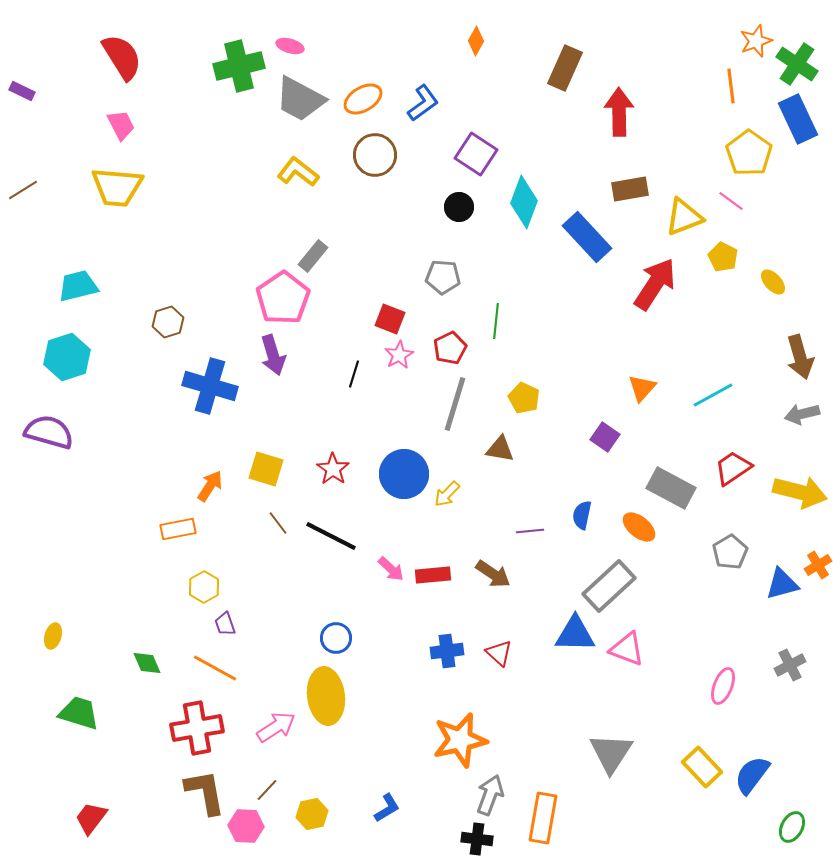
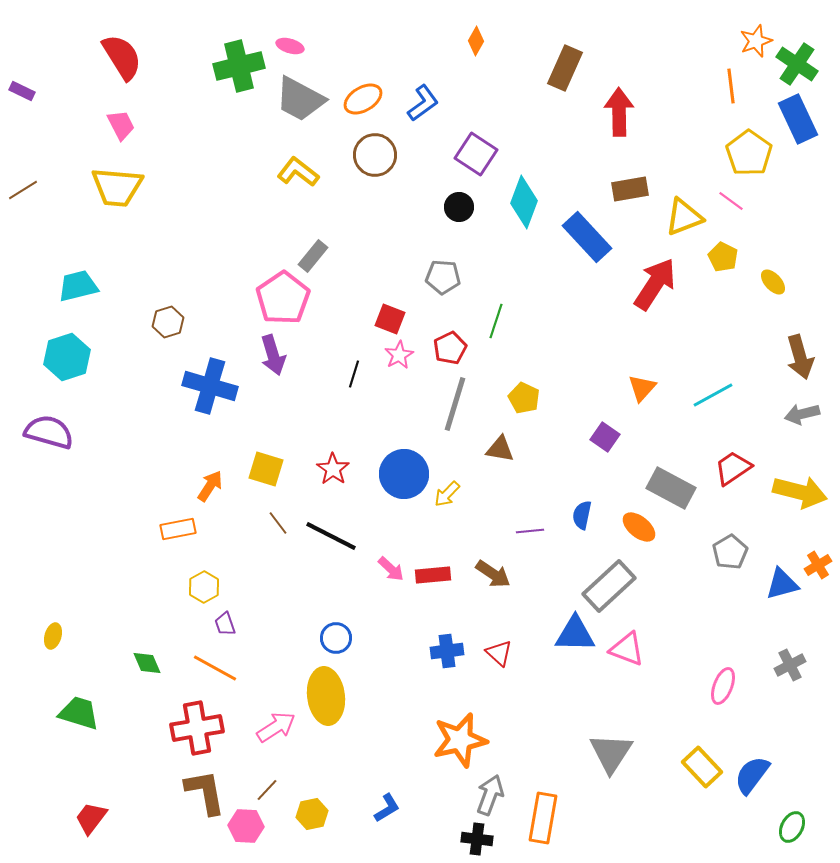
green line at (496, 321): rotated 12 degrees clockwise
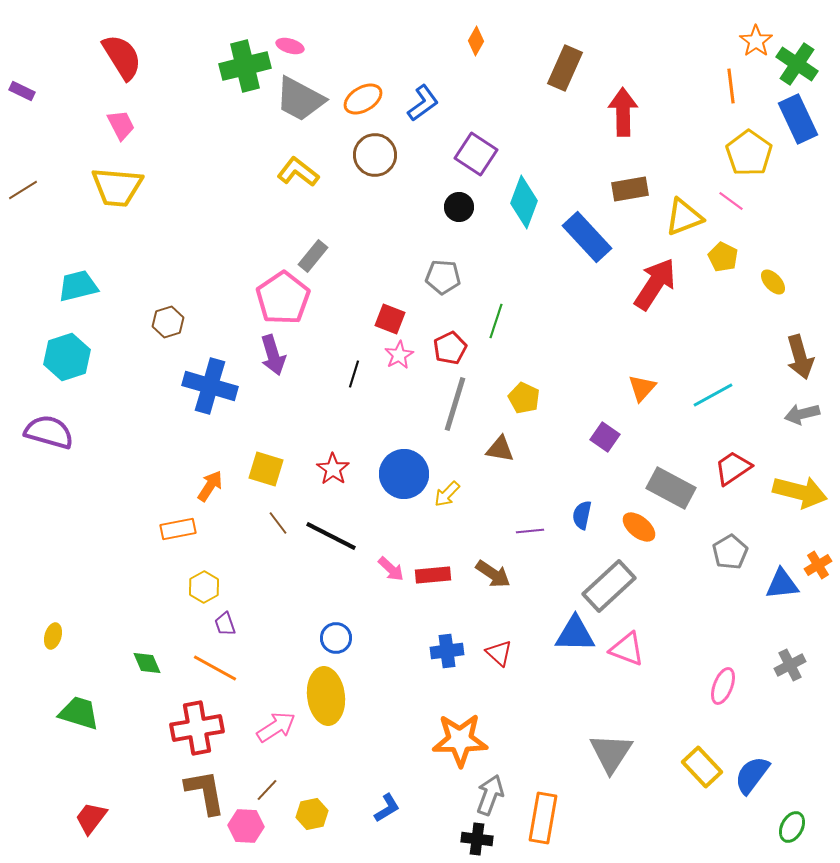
orange star at (756, 41): rotated 16 degrees counterclockwise
green cross at (239, 66): moved 6 px right
red arrow at (619, 112): moved 4 px right
blue triangle at (782, 584): rotated 9 degrees clockwise
orange star at (460, 740): rotated 12 degrees clockwise
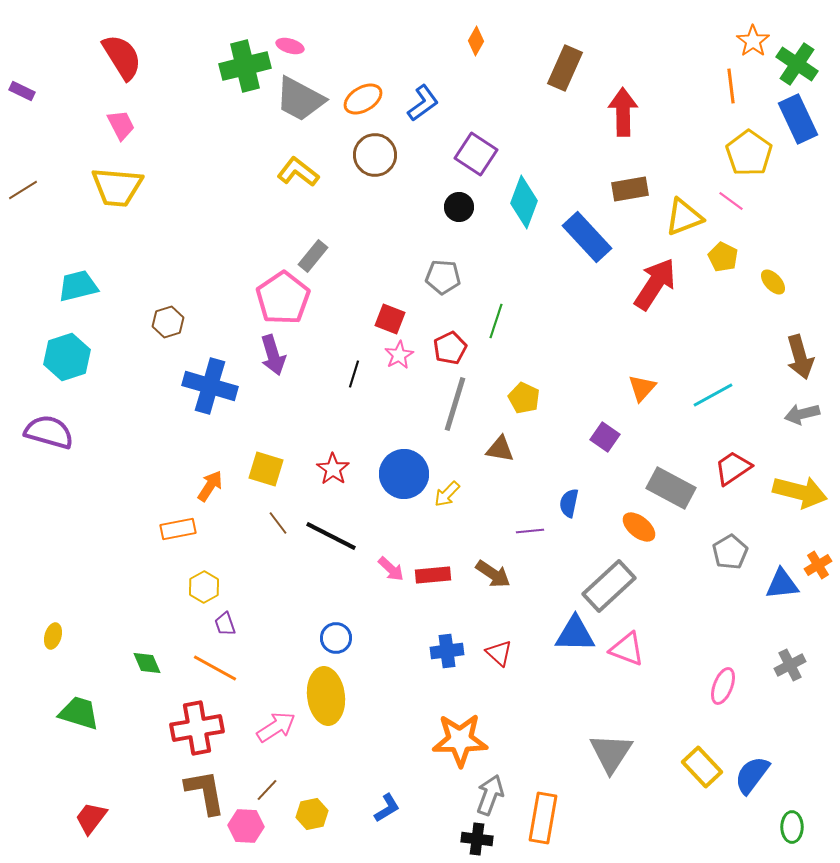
orange star at (756, 41): moved 3 px left
blue semicircle at (582, 515): moved 13 px left, 12 px up
green ellipse at (792, 827): rotated 28 degrees counterclockwise
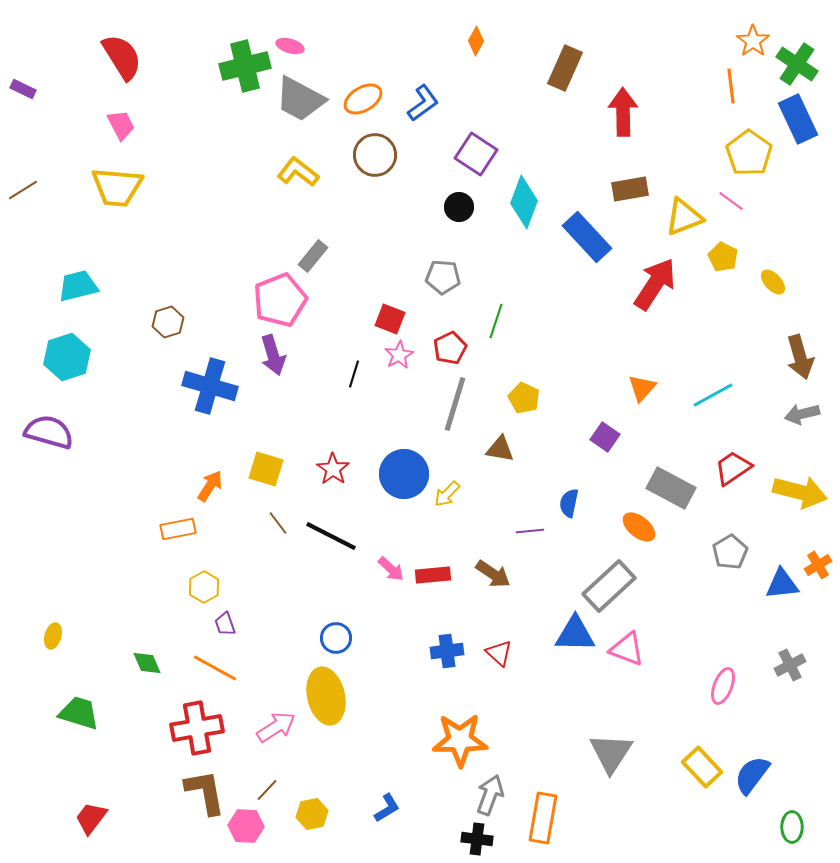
purple rectangle at (22, 91): moved 1 px right, 2 px up
pink pentagon at (283, 298): moved 3 px left, 2 px down; rotated 12 degrees clockwise
yellow ellipse at (326, 696): rotated 6 degrees counterclockwise
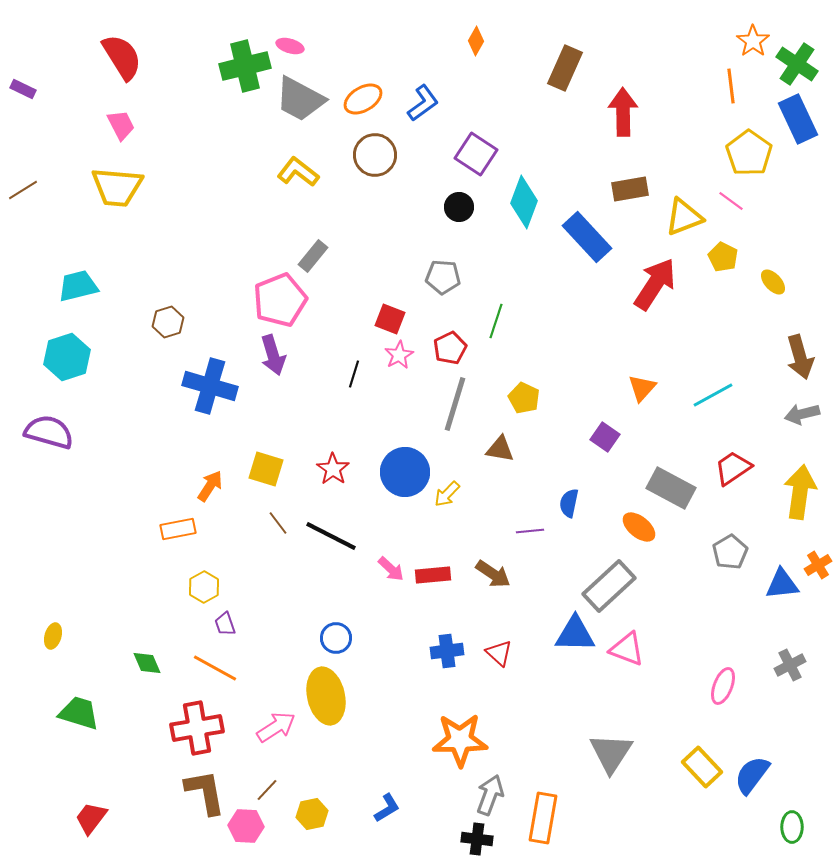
blue circle at (404, 474): moved 1 px right, 2 px up
yellow arrow at (800, 492): rotated 96 degrees counterclockwise
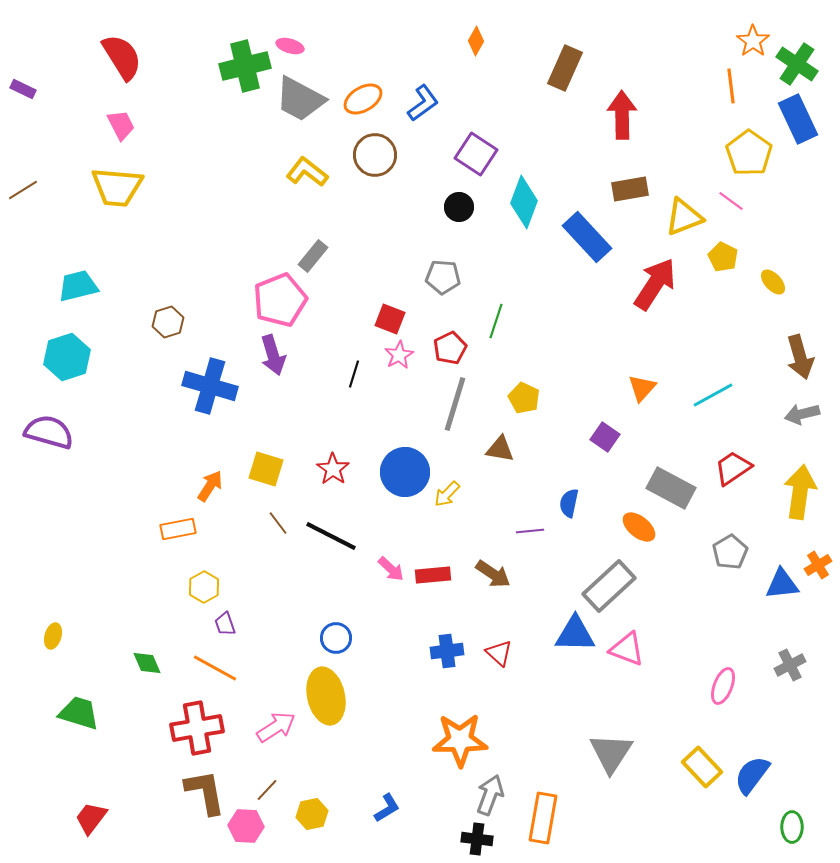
red arrow at (623, 112): moved 1 px left, 3 px down
yellow L-shape at (298, 172): moved 9 px right
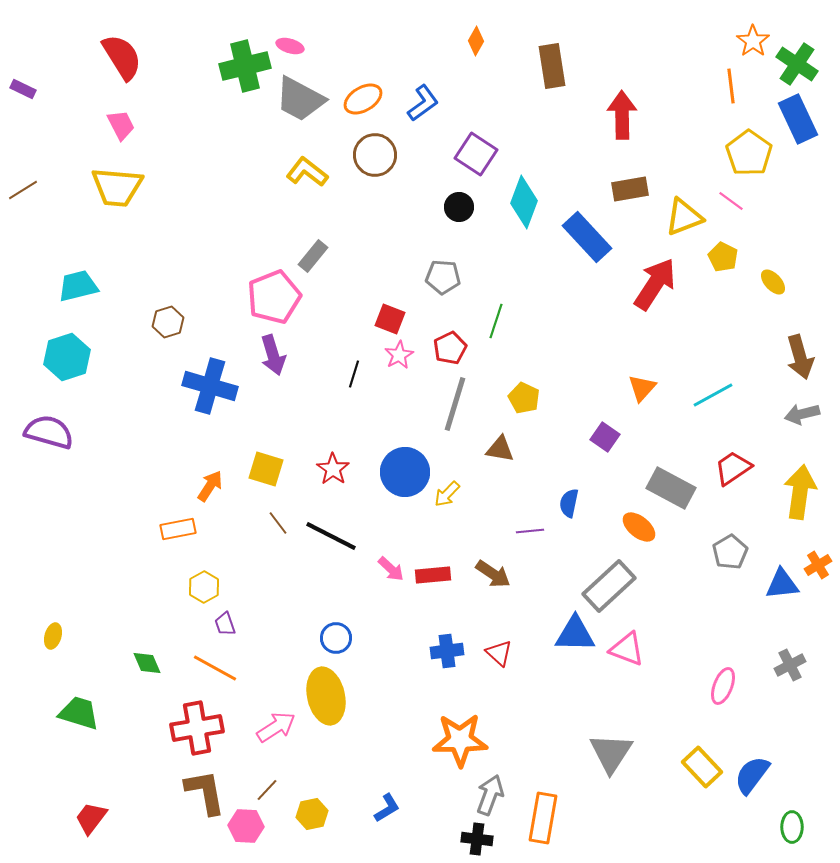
brown rectangle at (565, 68): moved 13 px left, 2 px up; rotated 33 degrees counterclockwise
pink pentagon at (280, 300): moved 6 px left, 3 px up
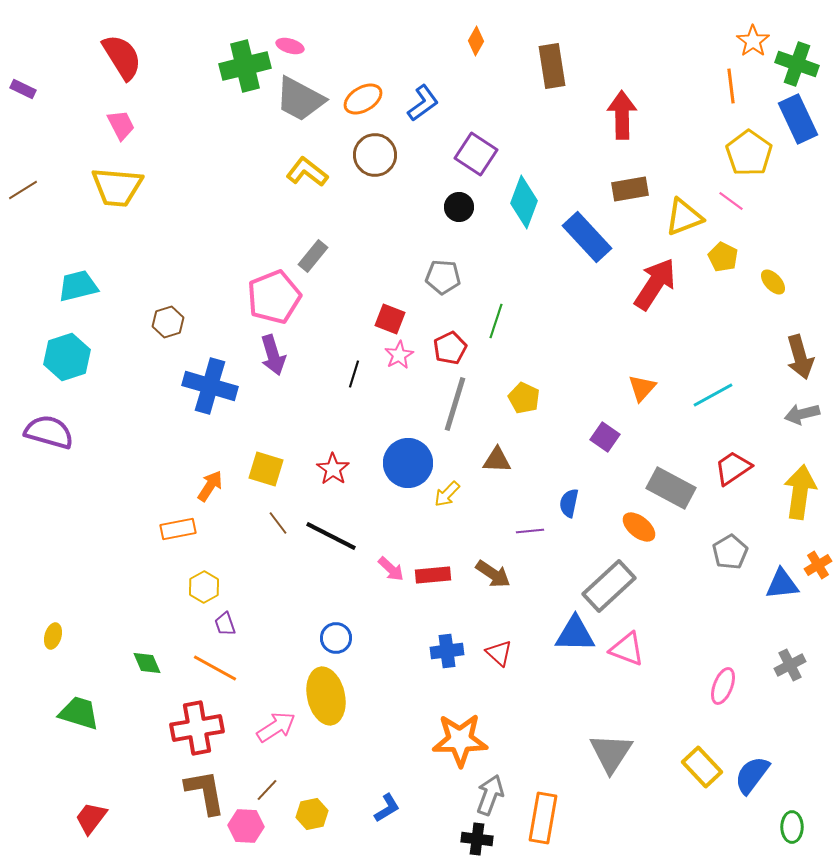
green cross at (797, 64): rotated 15 degrees counterclockwise
brown triangle at (500, 449): moved 3 px left, 11 px down; rotated 8 degrees counterclockwise
blue circle at (405, 472): moved 3 px right, 9 px up
